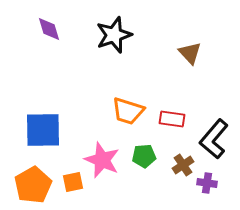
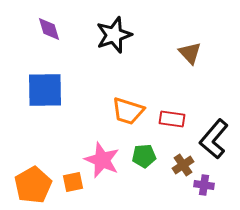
blue square: moved 2 px right, 40 px up
purple cross: moved 3 px left, 2 px down
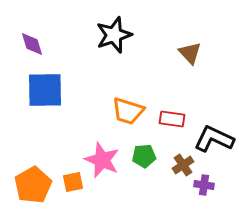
purple diamond: moved 17 px left, 15 px down
black L-shape: rotated 75 degrees clockwise
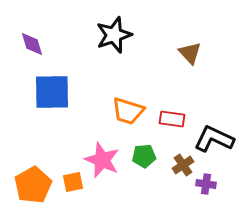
blue square: moved 7 px right, 2 px down
purple cross: moved 2 px right, 1 px up
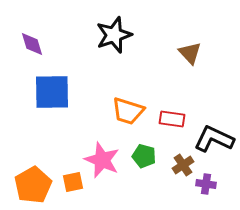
green pentagon: rotated 20 degrees clockwise
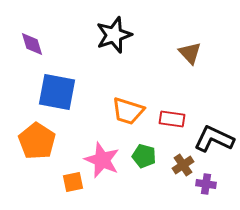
blue square: moved 5 px right; rotated 12 degrees clockwise
orange pentagon: moved 4 px right, 44 px up; rotated 9 degrees counterclockwise
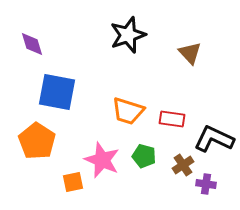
black star: moved 14 px right
